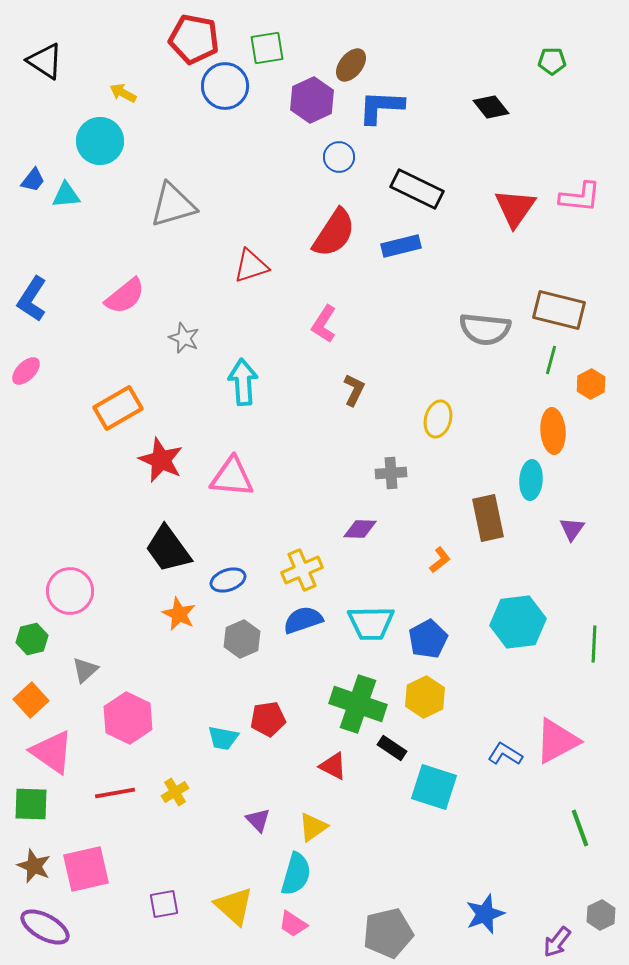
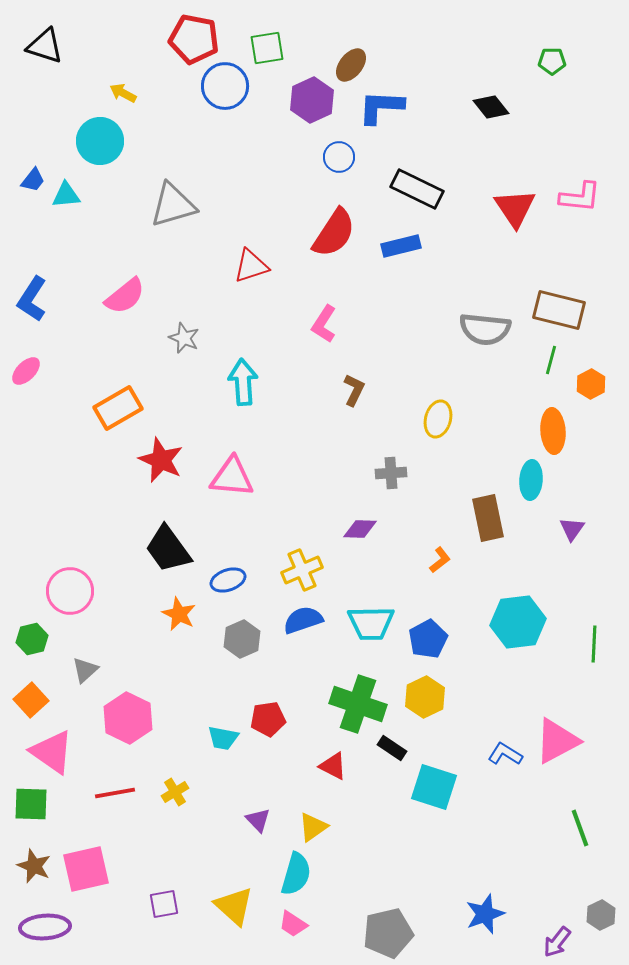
black triangle at (45, 61): moved 15 px up; rotated 15 degrees counterclockwise
red triangle at (515, 208): rotated 9 degrees counterclockwise
purple ellipse at (45, 927): rotated 33 degrees counterclockwise
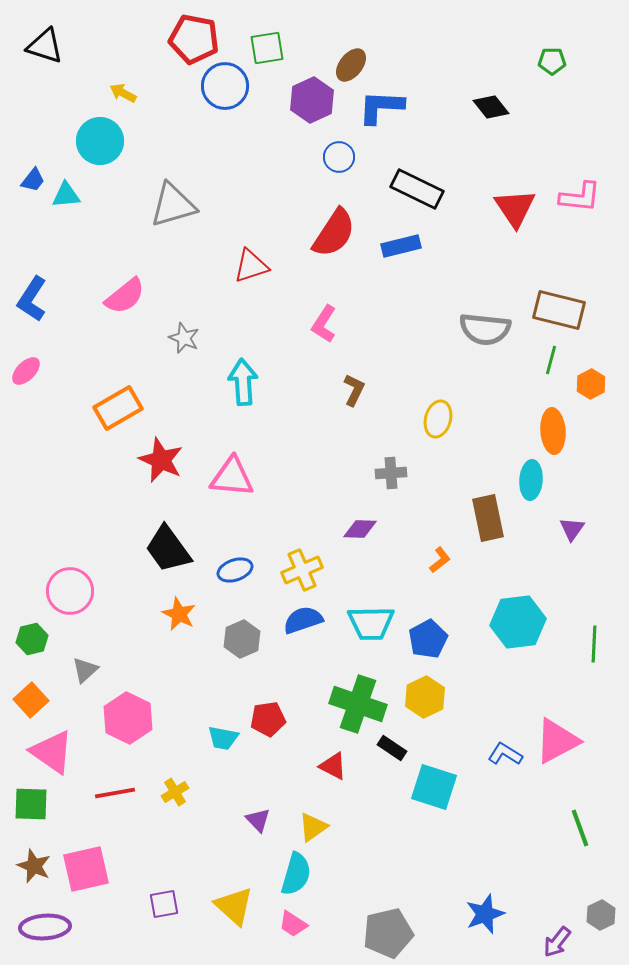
blue ellipse at (228, 580): moved 7 px right, 10 px up
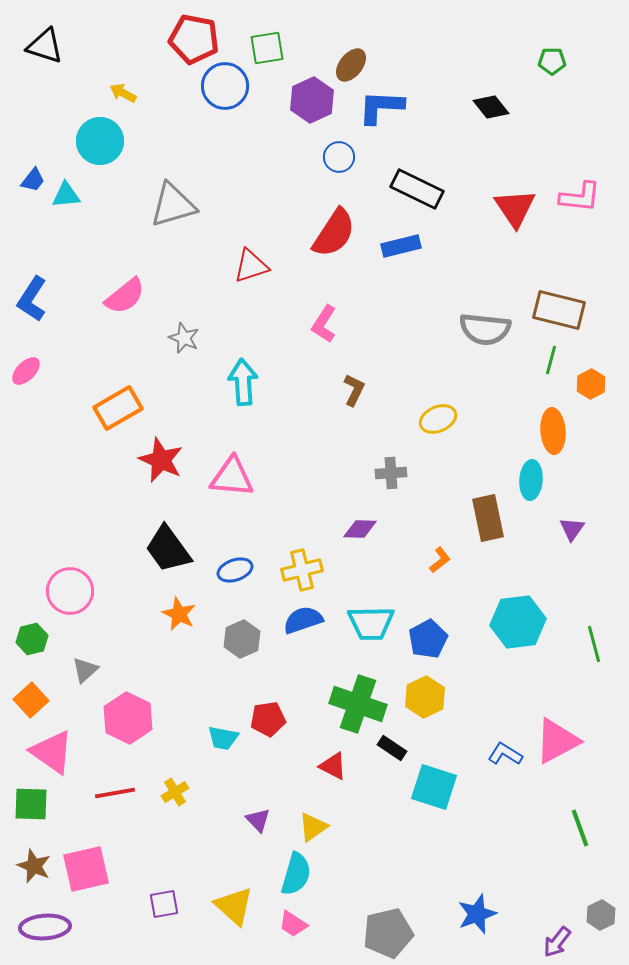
yellow ellipse at (438, 419): rotated 51 degrees clockwise
yellow cross at (302, 570): rotated 9 degrees clockwise
green line at (594, 644): rotated 18 degrees counterclockwise
blue star at (485, 914): moved 8 px left
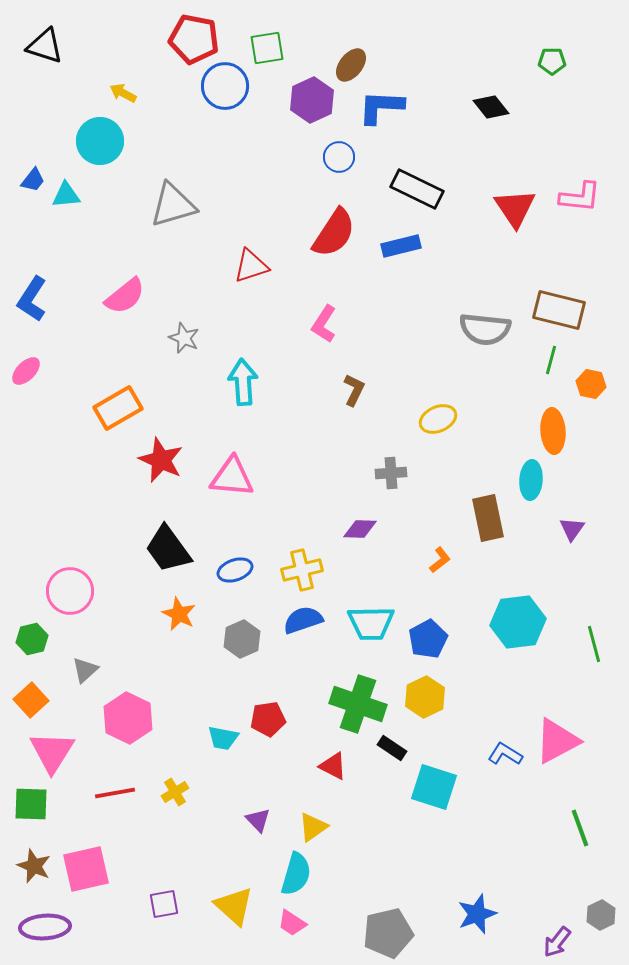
orange hexagon at (591, 384): rotated 20 degrees counterclockwise
pink triangle at (52, 752): rotated 27 degrees clockwise
pink trapezoid at (293, 924): moved 1 px left, 1 px up
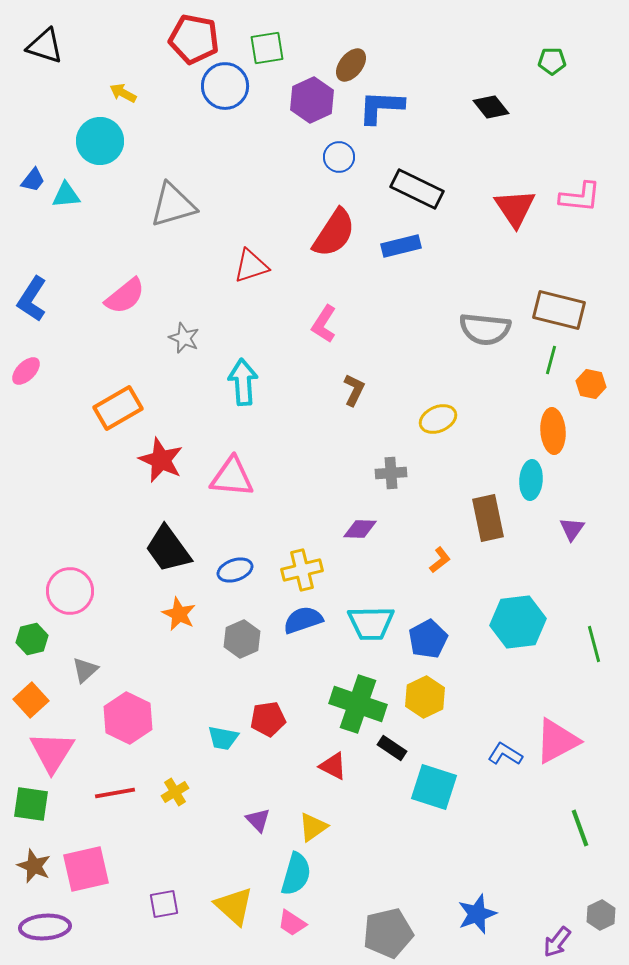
green square at (31, 804): rotated 6 degrees clockwise
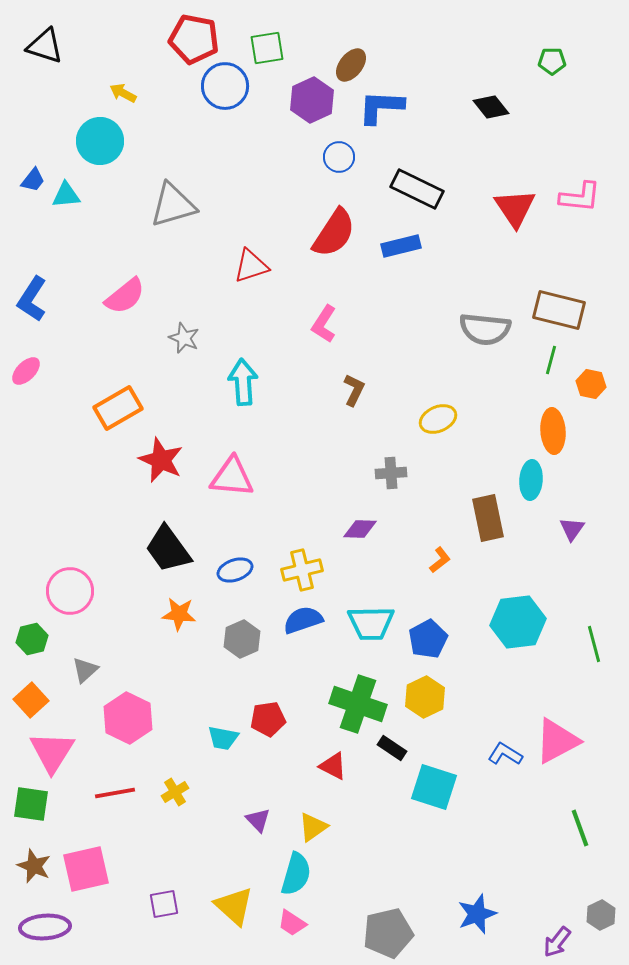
orange star at (179, 614): rotated 20 degrees counterclockwise
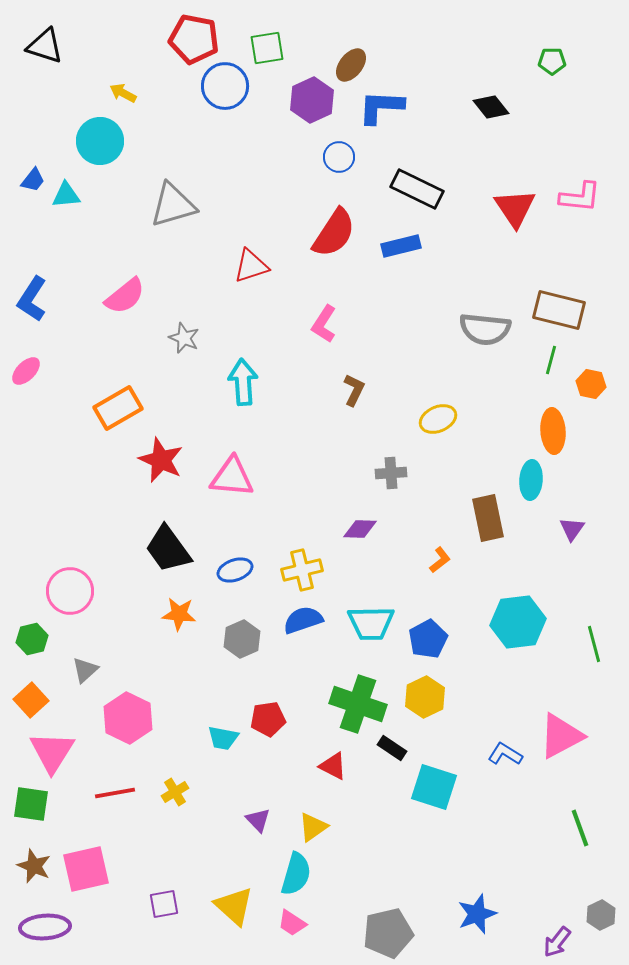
pink triangle at (557, 741): moved 4 px right, 5 px up
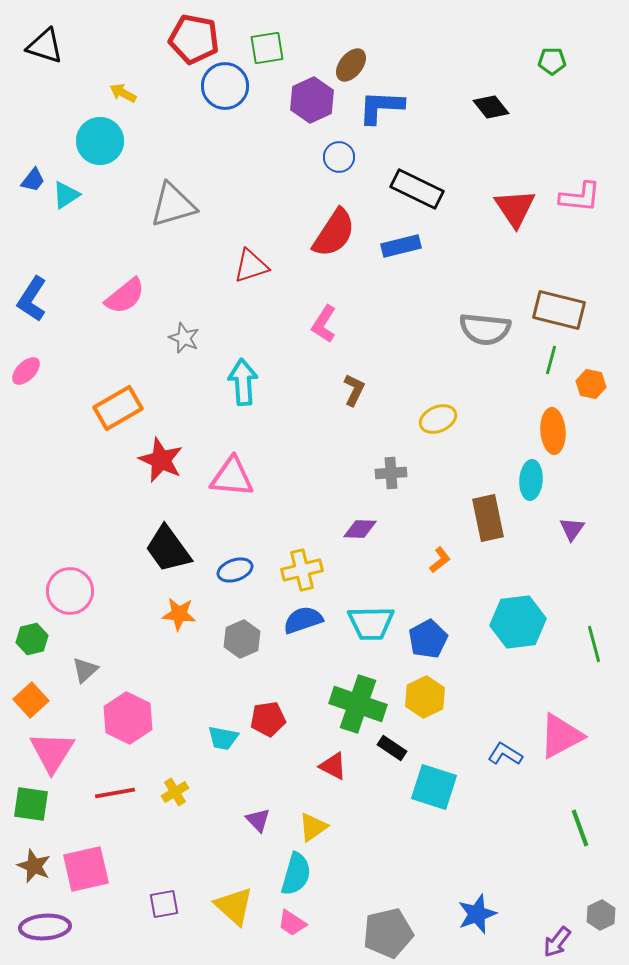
cyan triangle at (66, 195): rotated 28 degrees counterclockwise
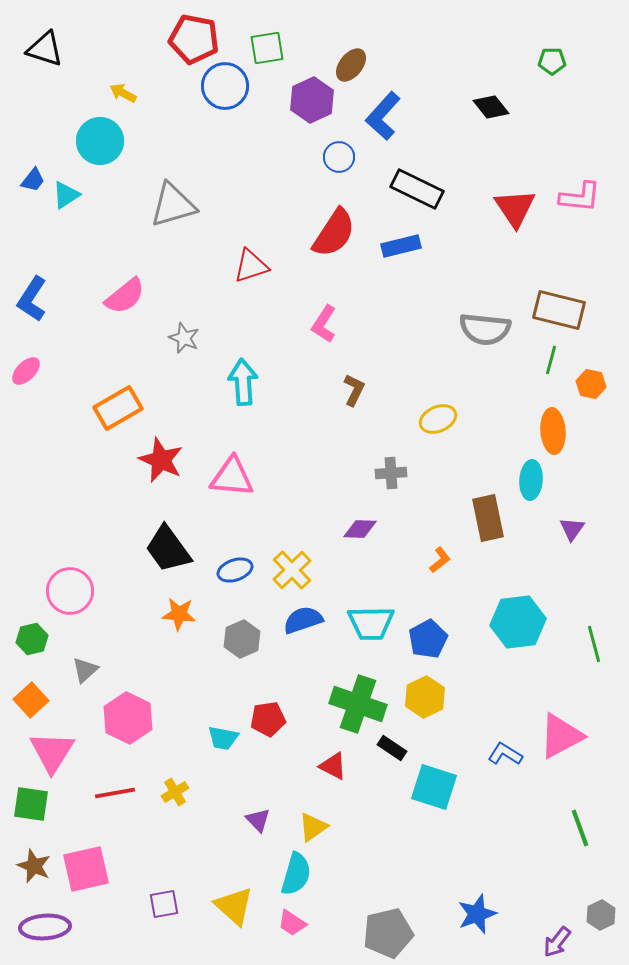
black triangle at (45, 46): moved 3 px down
blue L-shape at (381, 107): moved 2 px right, 9 px down; rotated 51 degrees counterclockwise
yellow cross at (302, 570): moved 10 px left; rotated 30 degrees counterclockwise
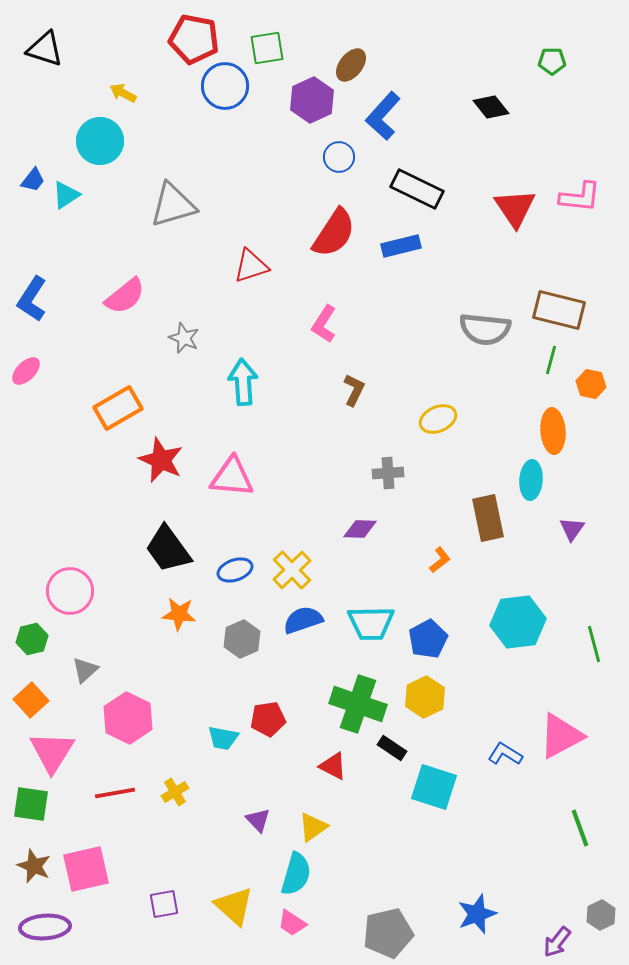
gray cross at (391, 473): moved 3 px left
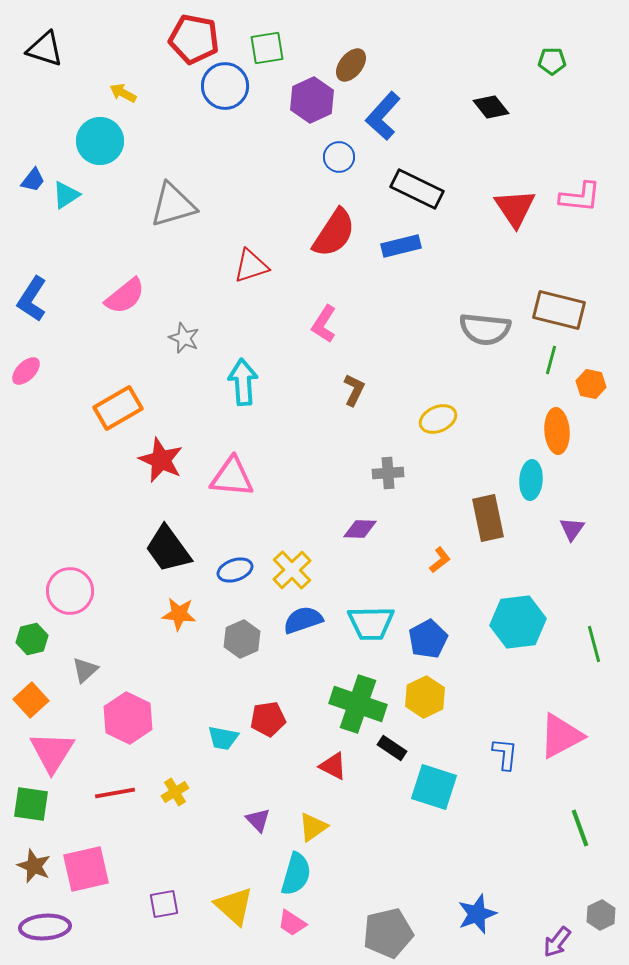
orange ellipse at (553, 431): moved 4 px right
blue L-shape at (505, 754): rotated 64 degrees clockwise
